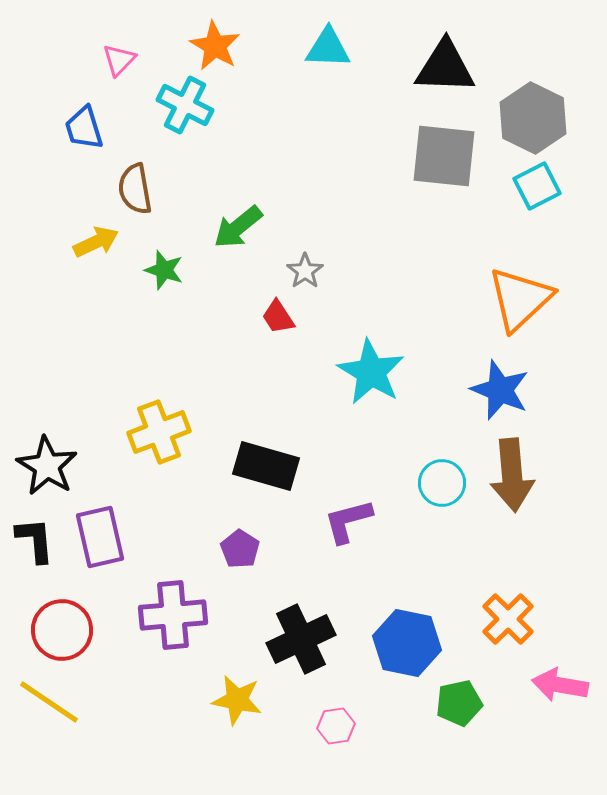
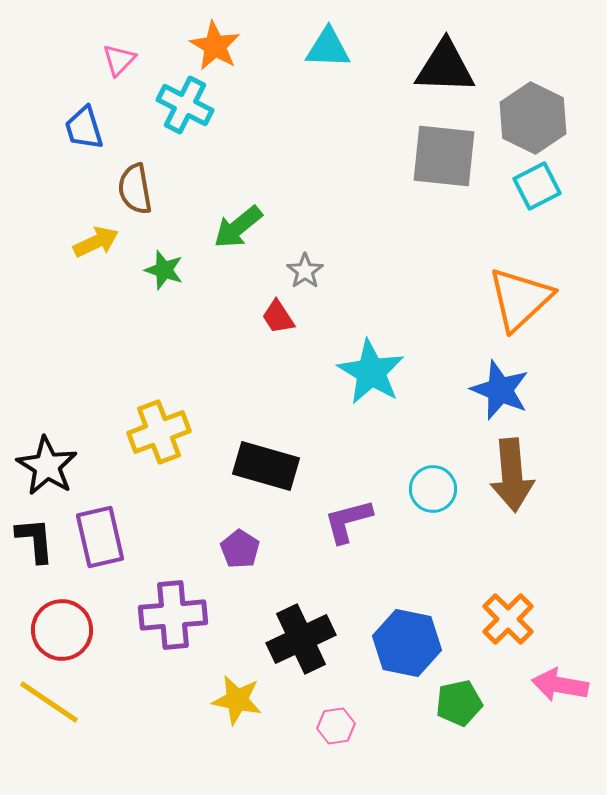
cyan circle: moved 9 px left, 6 px down
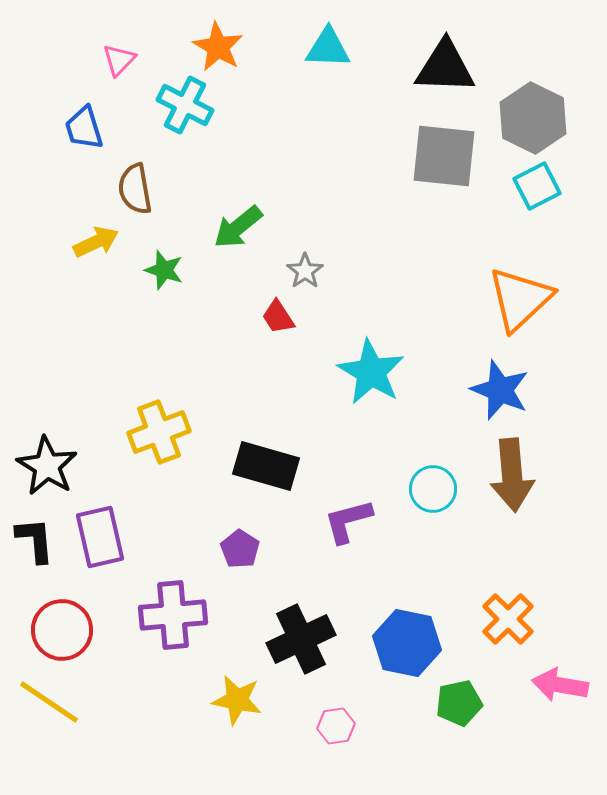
orange star: moved 3 px right, 1 px down
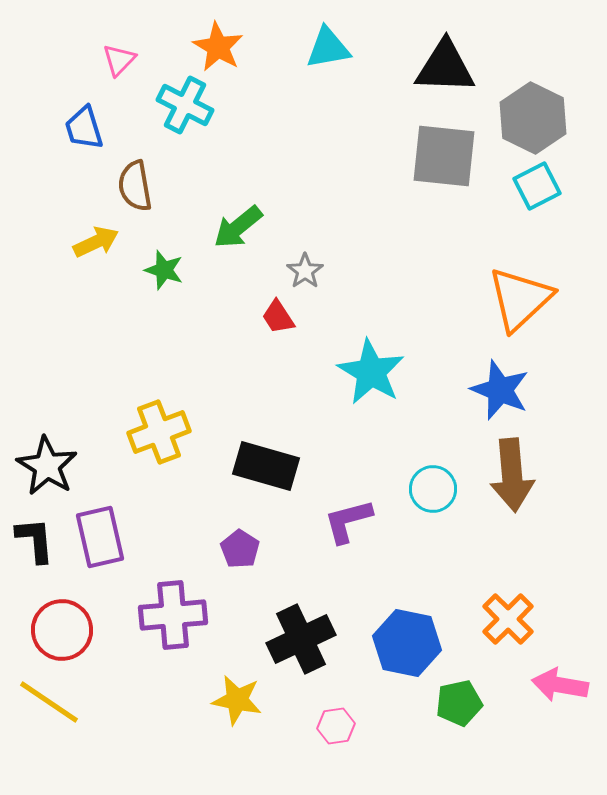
cyan triangle: rotated 12 degrees counterclockwise
brown semicircle: moved 3 px up
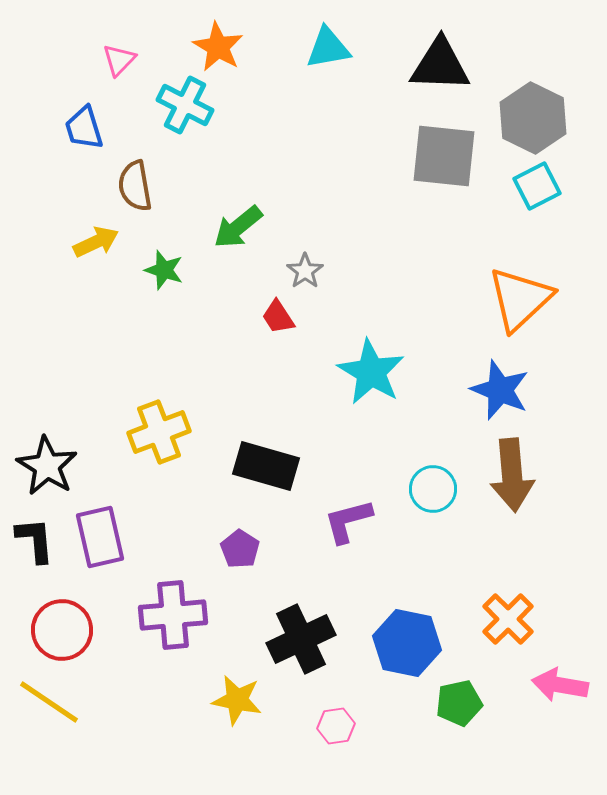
black triangle: moved 5 px left, 2 px up
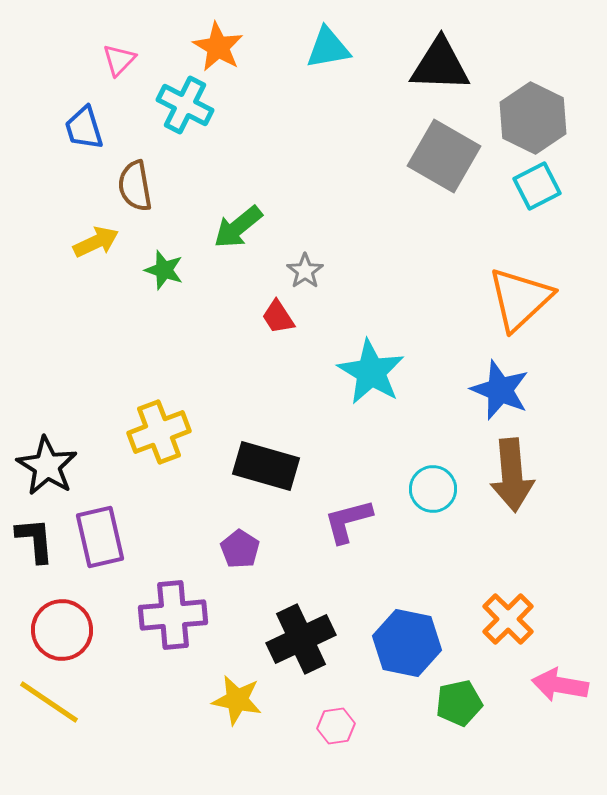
gray square: rotated 24 degrees clockwise
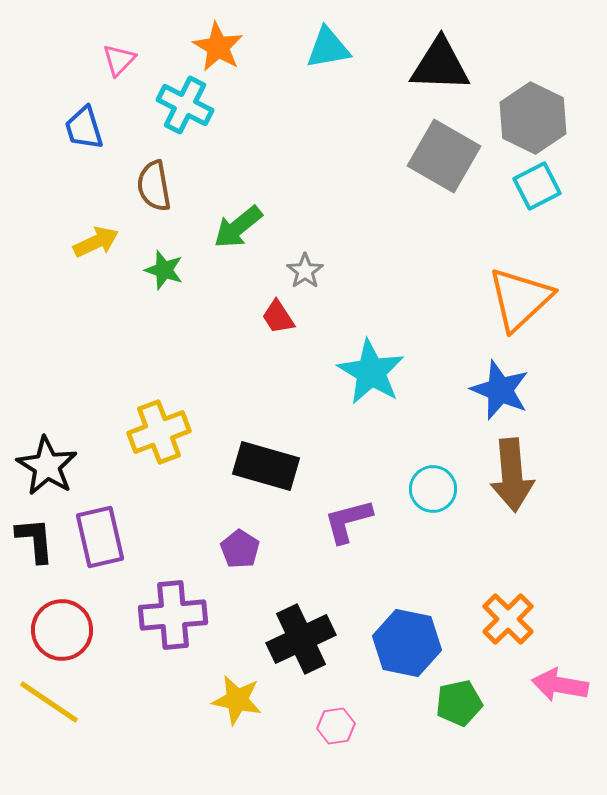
brown semicircle: moved 19 px right
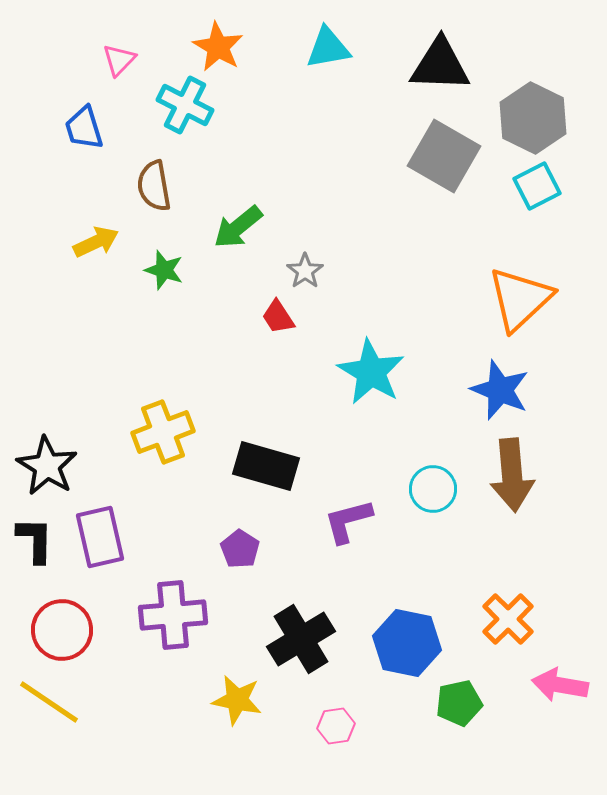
yellow cross: moved 4 px right
black L-shape: rotated 6 degrees clockwise
black cross: rotated 6 degrees counterclockwise
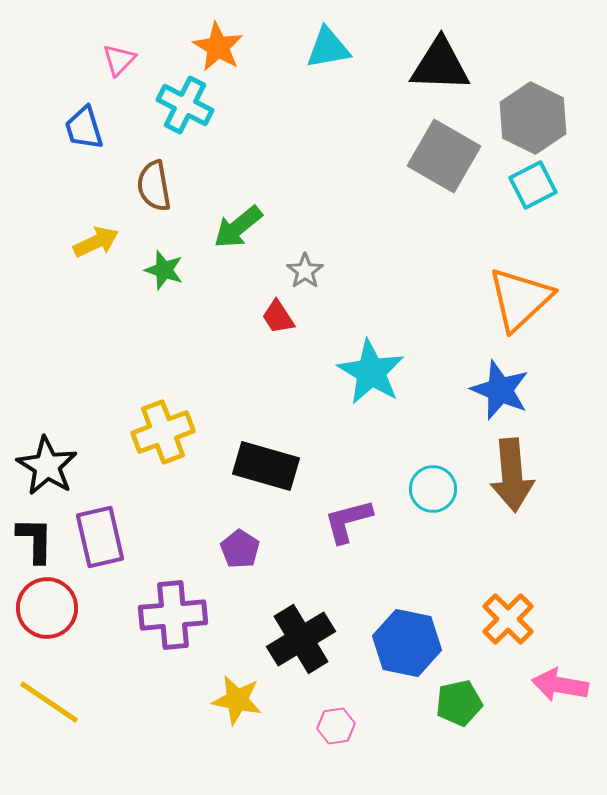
cyan square: moved 4 px left, 1 px up
red circle: moved 15 px left, 22 px up
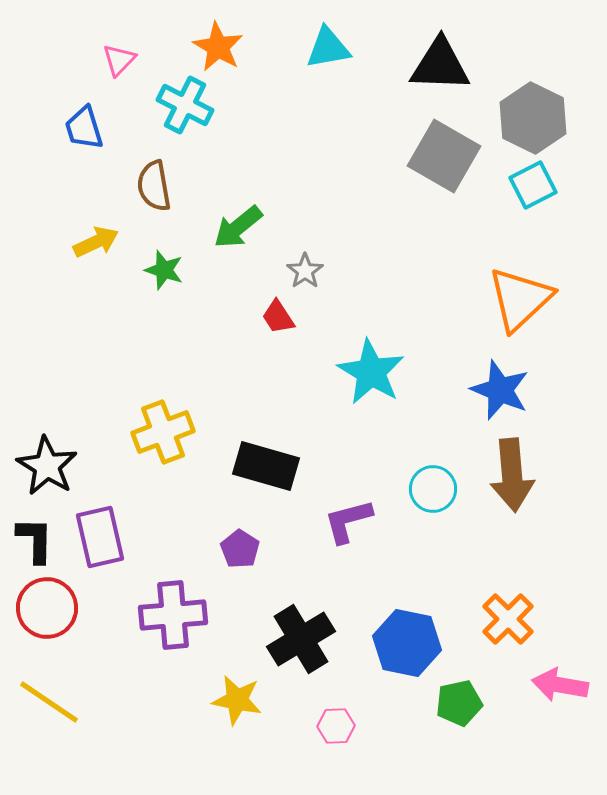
pink hexagon: rotated 6 degrees clockwise
